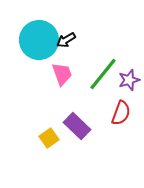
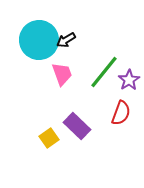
green line: moved 1 px right, 2 px up
purple star: rotated 15 degrees counterclockwise
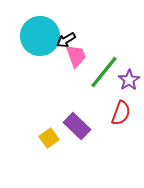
cyan circle: moved 1 px right, 4 px up
pink trapezoid: moved 14 px right, 18 px up
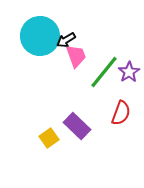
purple star: moved 8 px up
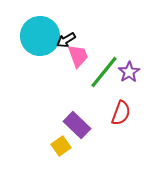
pink trapezoid: moved 2 px right
purple rectangle: moved 1 px up
yellow square: moved 12 px right, 8 px down
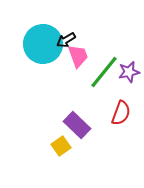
cyan circle: moved 3 px right, 8 px down
purple star: rotated 20 degrees clockwise
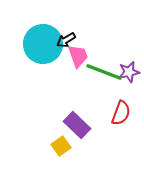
green line: rotated 72 degrees clockwise
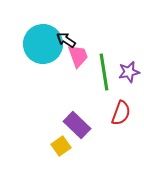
black arrow: rotated 66 degrees clockwise
green line: rotated 60 degrees clockwise
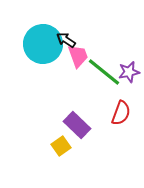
green line: rotated 42 degrees counterclockwise
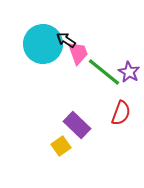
pink trapezoid: moved 3 px up
purple star: rotated 30 degrees counterclockwise
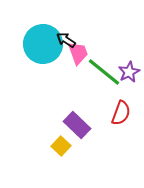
purple star: rotated 15 degrees clockwise
yellow square: rotated 12 degrees counterclockwise
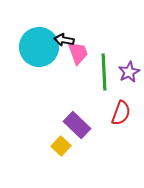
black arrow: moved 2 px left; rotated 24 degrees counterclockwise
cyan circle: moved 4 px left, 3 px down
green line: rotated 48 degrees clockwise
